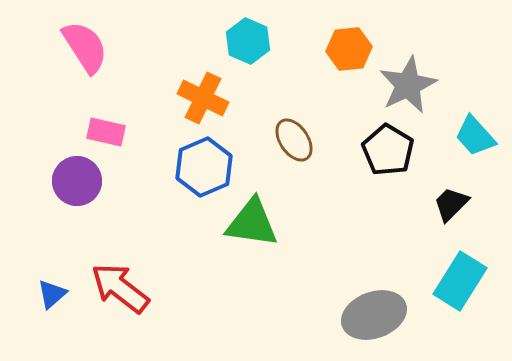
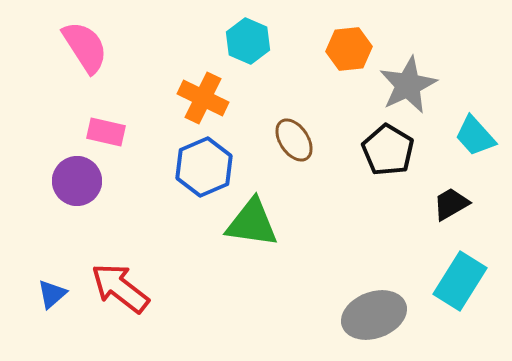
black trapezoid: rotated 15 degrees clockwise
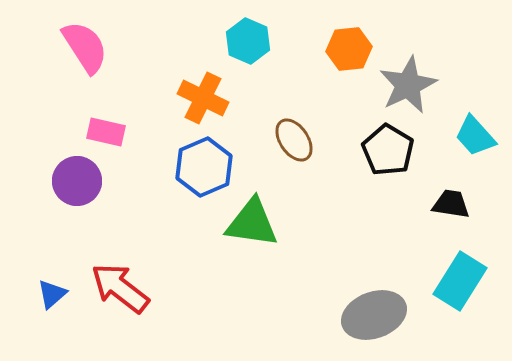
black trapezoid: rotated 39 degrees clockwise
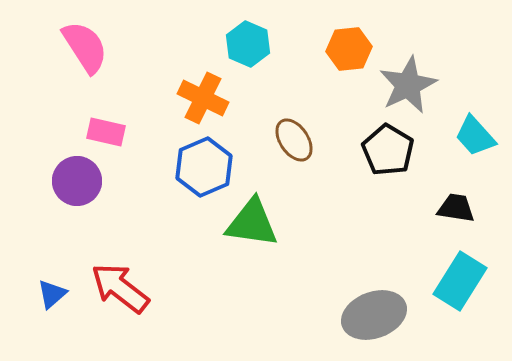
cyan hexagon: moved 3 px down
black trapezoid: moved 5 px right, 4 px down
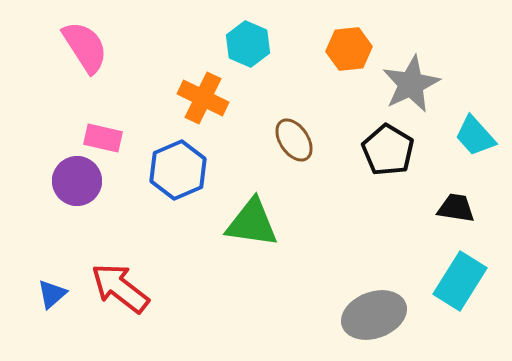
gray star: moved 3 px right, 1 px up
pink rectangle: moved 3 px left, 6 px down
blue hexagon: moved 26 px left, 3 px down
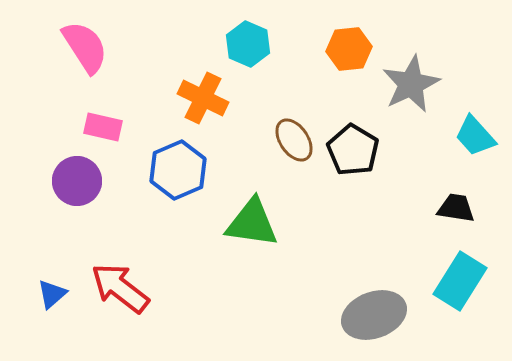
pink rectangle: moved 11 px up
black pentagon: moved 35 px left
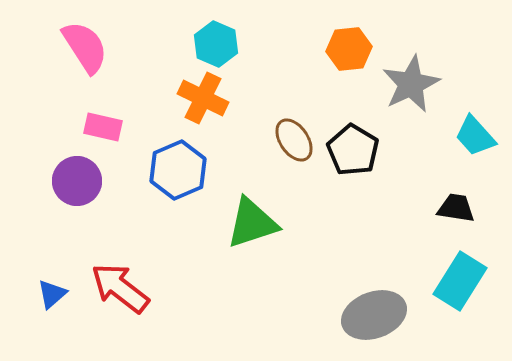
cyan hexagon: moved 32 px left
green triangle: rotated 26 degrees counterclockwise
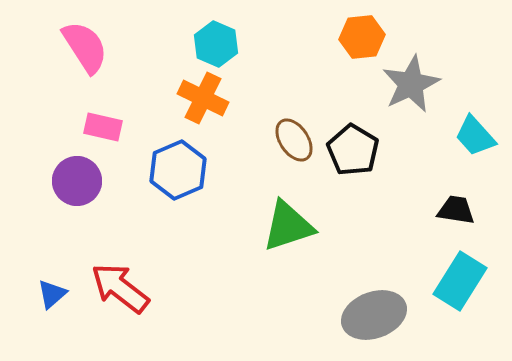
orange hexagon: moved 13 px right, 12 px up
black trapezoid: moved 2 px down
green triangle: moved 36 px right, 3 px down
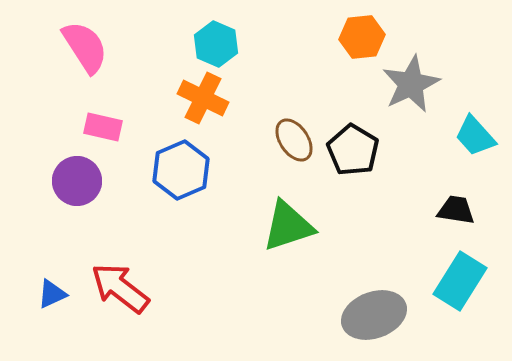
blue hexagon: moved 3 px right
blue triangle: rotated 16 degrees clockwise
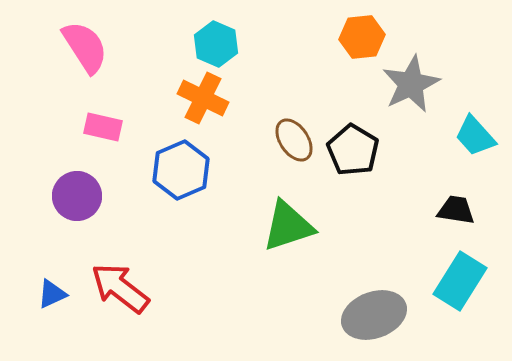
purple circle: moved 15 px down
